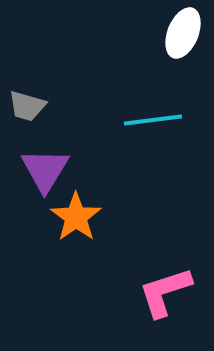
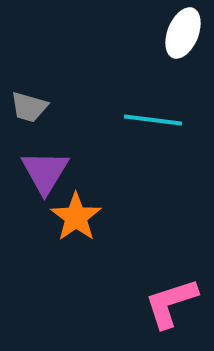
gray trapezoid: moved 2 px right, 1 px down
cyan line: rotated 14 degrees clockwise
purple triangle: moved 2 px down
pink L-shape: moved 6 px right, 11 px down
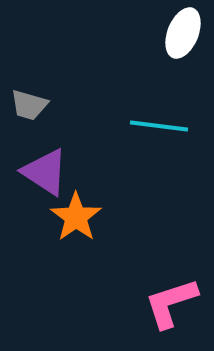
gray trapezoid: moved 2 px up
cyan line: moved 6 px right, 6 px down
purple triangle: rotated 28 degrees counterclockwise
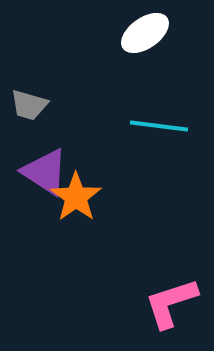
white ellipse: moved 38 px left; rotated 33 degrees clockwise
orange star: moved 20 px up
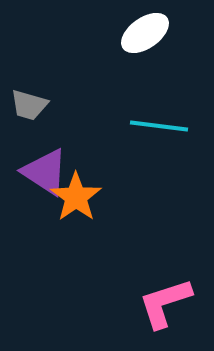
pink L-shape: moved 6 px left
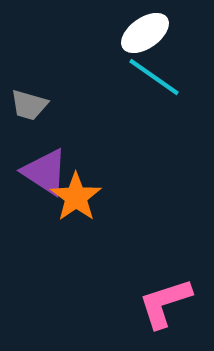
cyan line: moved 5 px left, 49 px up; rotated 28 degrees clockwise
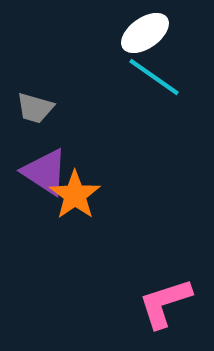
gray trapezoid: moved 6 px right, 3 px down
orange star: moved 1 px left, 2 px up
